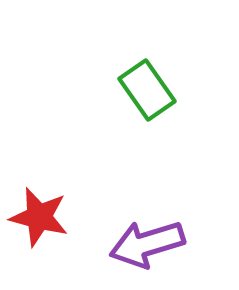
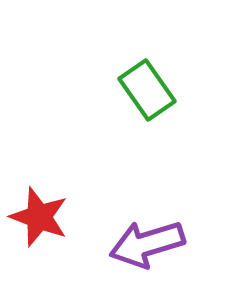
red star: rotated 6 degrees clockwise
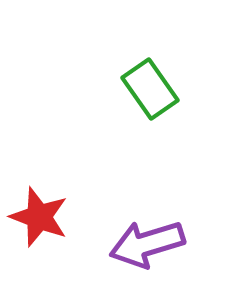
green rectangle: moved 3 px right, 1 px up
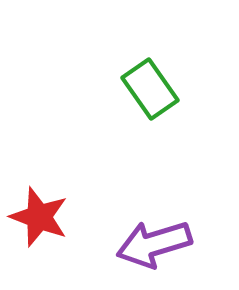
purple arrow: moved 7 px right
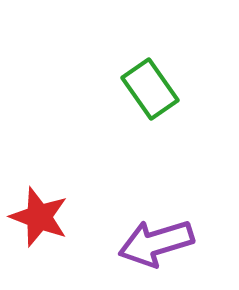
purple arrow: moved 2 px right, 1 px up
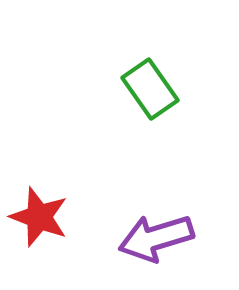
purple arrow: moved 5 px up
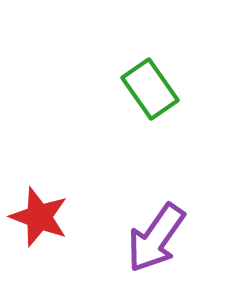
purple arrow: rotated 38 degrees counterclockwise
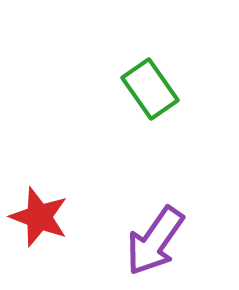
purple arrow: moved 1 px left, 3 px down
